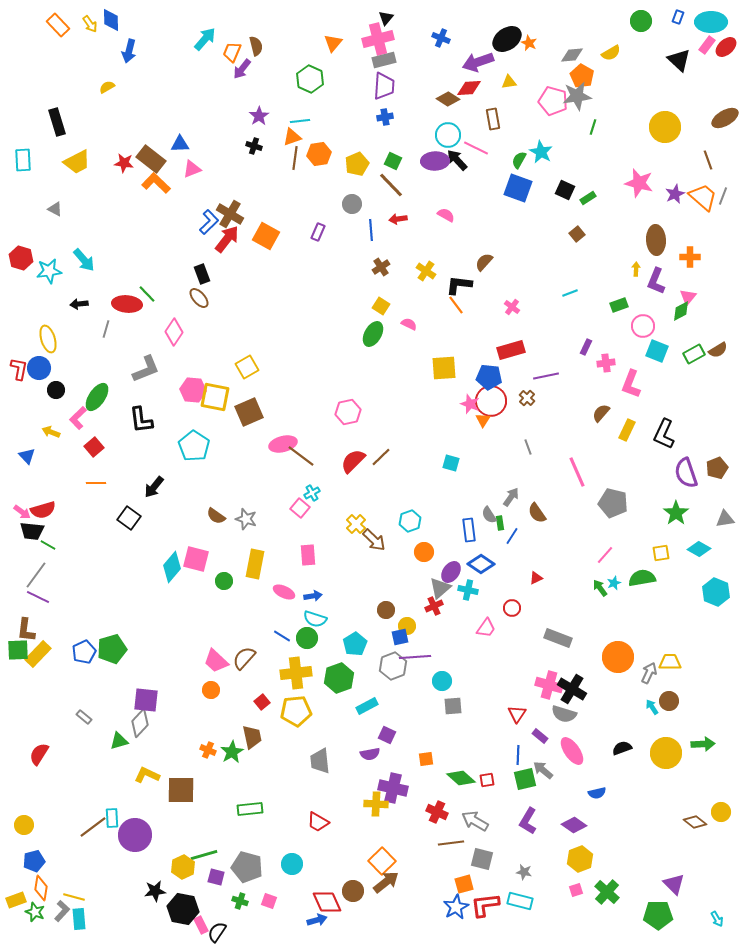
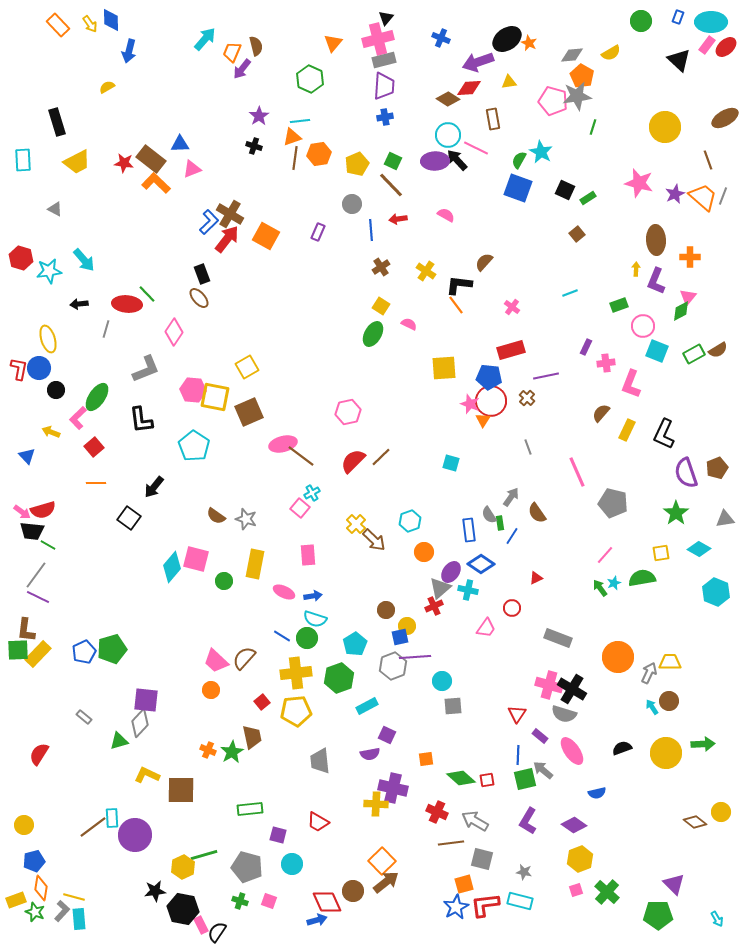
purple square at (216, 877): moved 62 px right, 42 px up
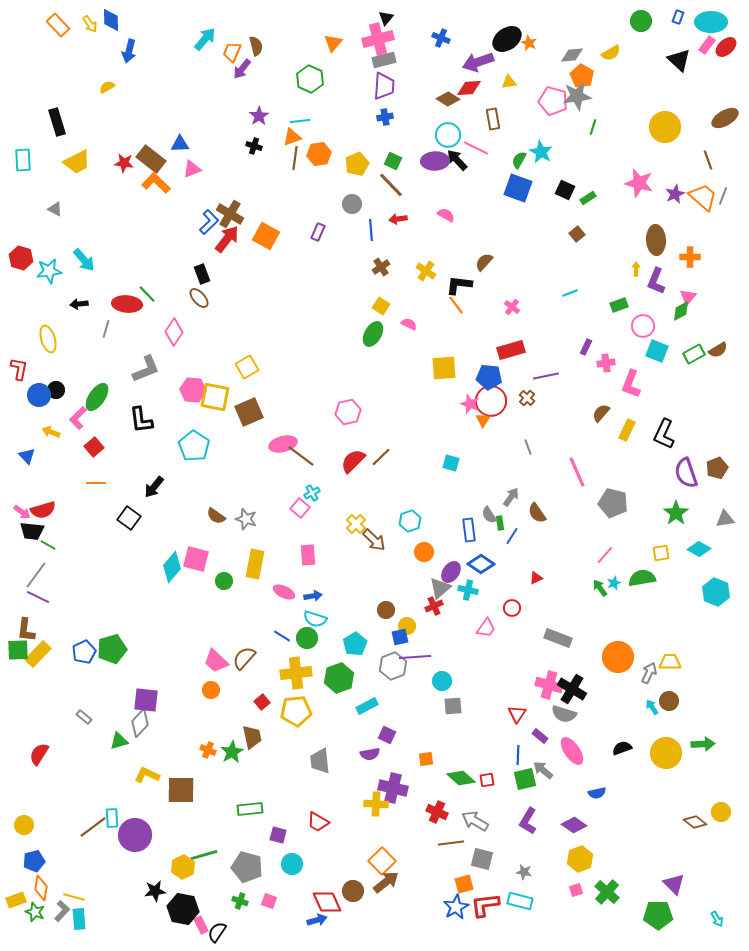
blue circle at (39, 368): moved 27 px down
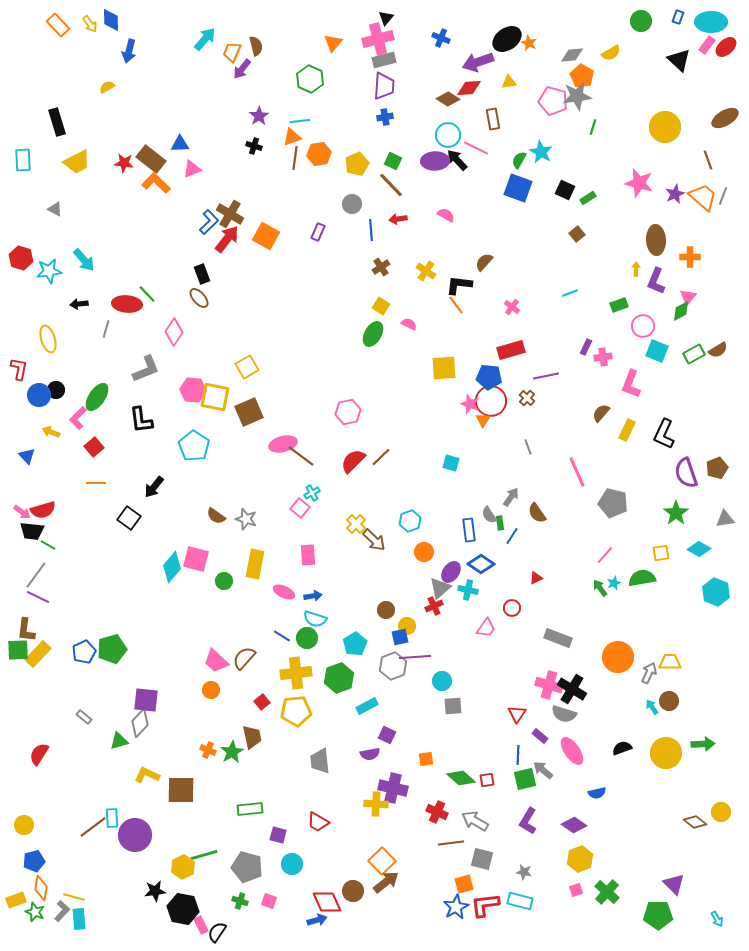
pink cross at (606, 363): moved 3 px left, 6 px up
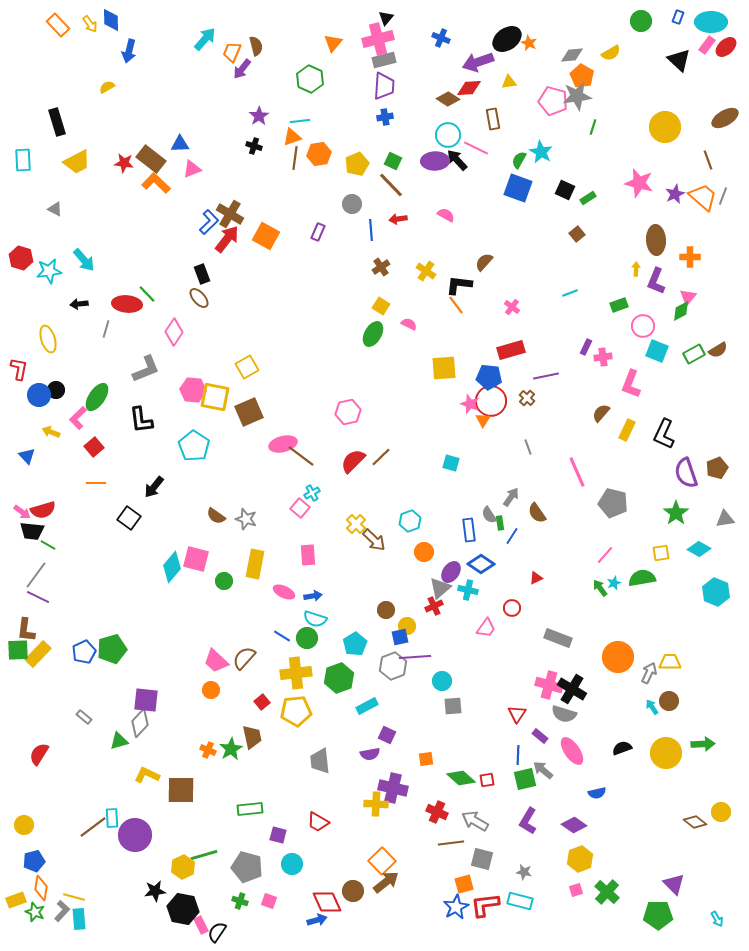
green star at (232, 752): moved 1 px left, 3 px up
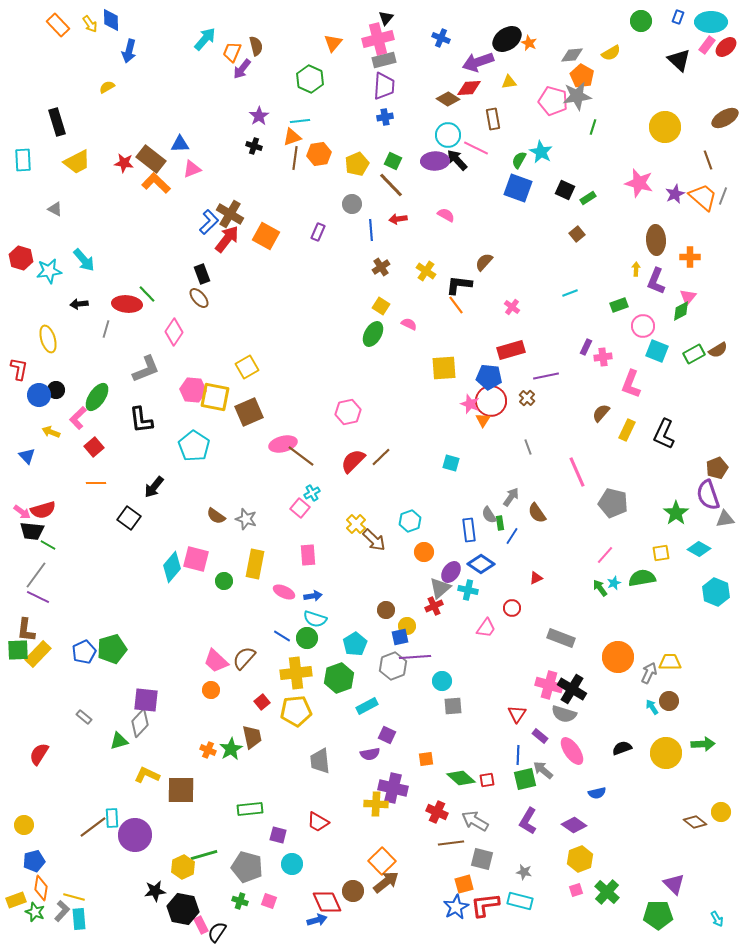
purple semicircle at (686, 473): moved 22 px right, 22 px down
gray rectangle at (558, 638): moved 3 px right
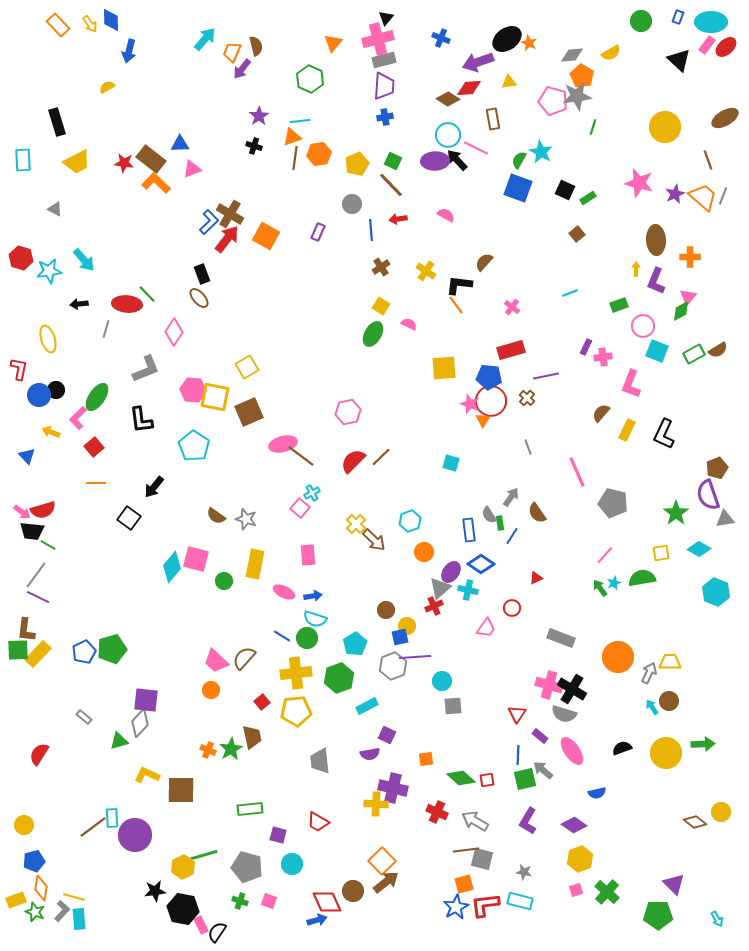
brown line at (451, 843): moved 15 px right, 7 px down
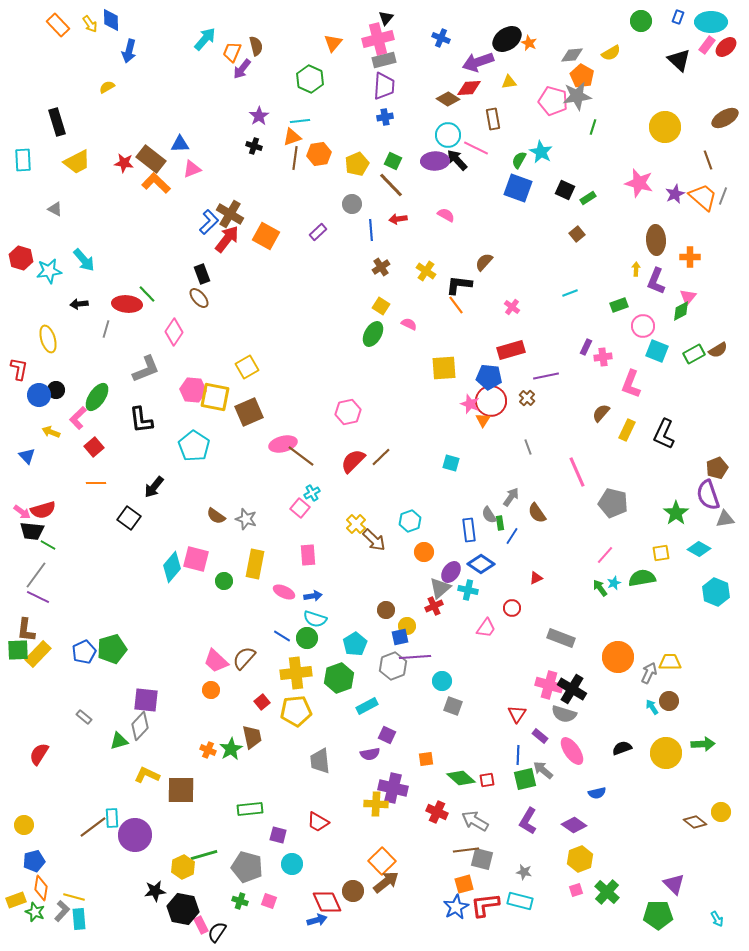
purple rectangle at (318, 232): rotated 24 degrees clockwise
gray square at (453, 706): rotated 24 degrees clockwise
gray diamond at (140, 723): moved 3 px down
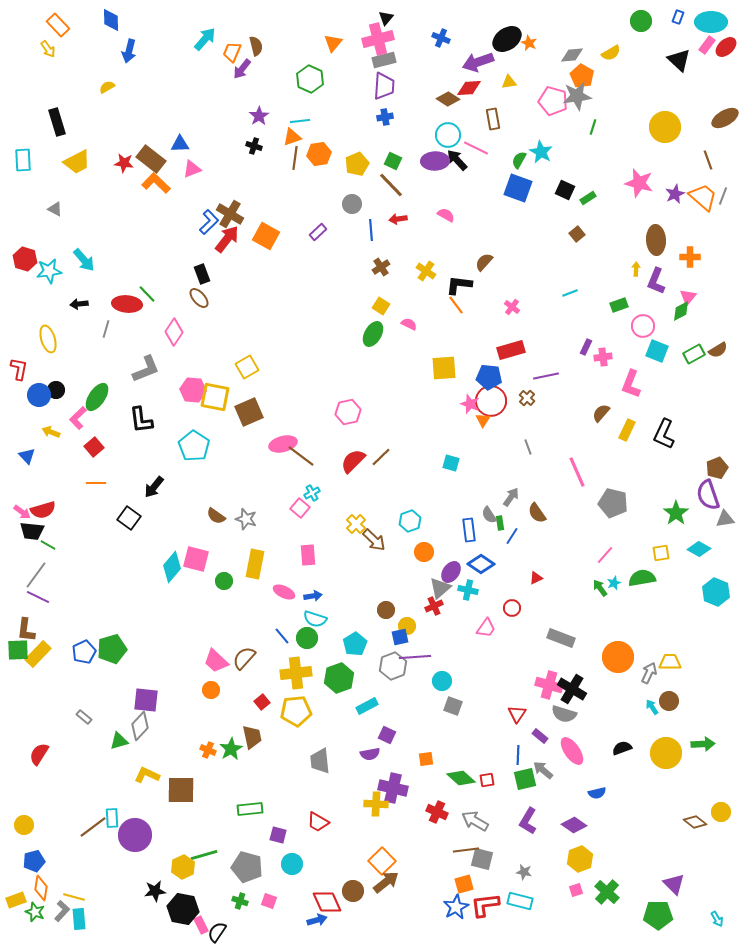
yellow arrow at (90, 24): moved 42 px left, 25 px down
red hexagon at (21, 258): moved 4 px right, 1 px down
blue line at (282, 636): rotated 18 degrees clockwise
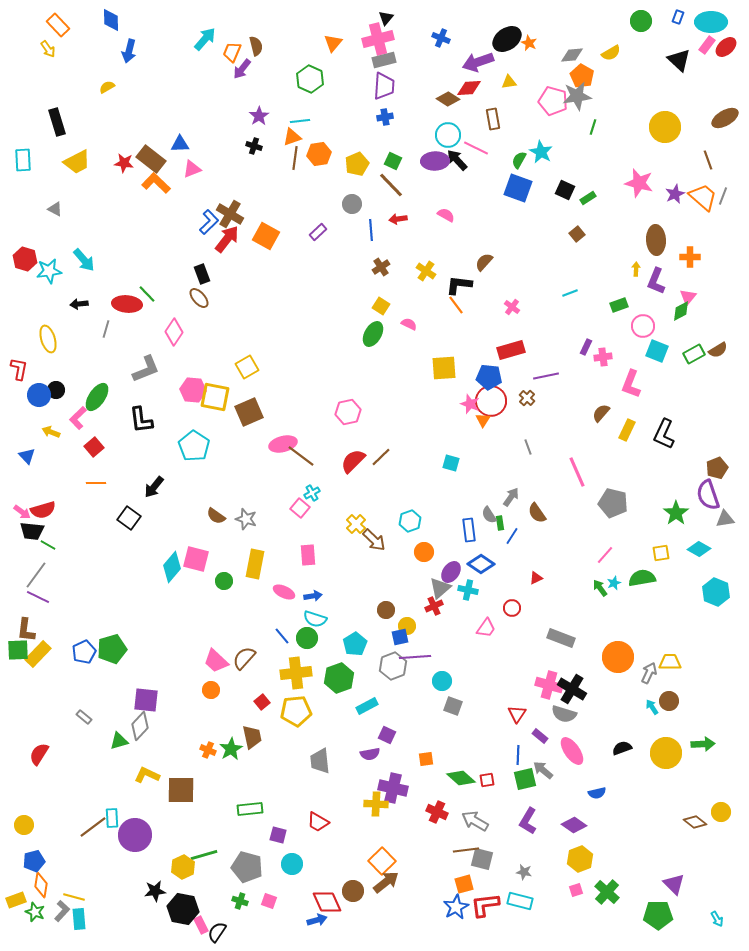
orange diamond at (41, 888): moved 3 px up
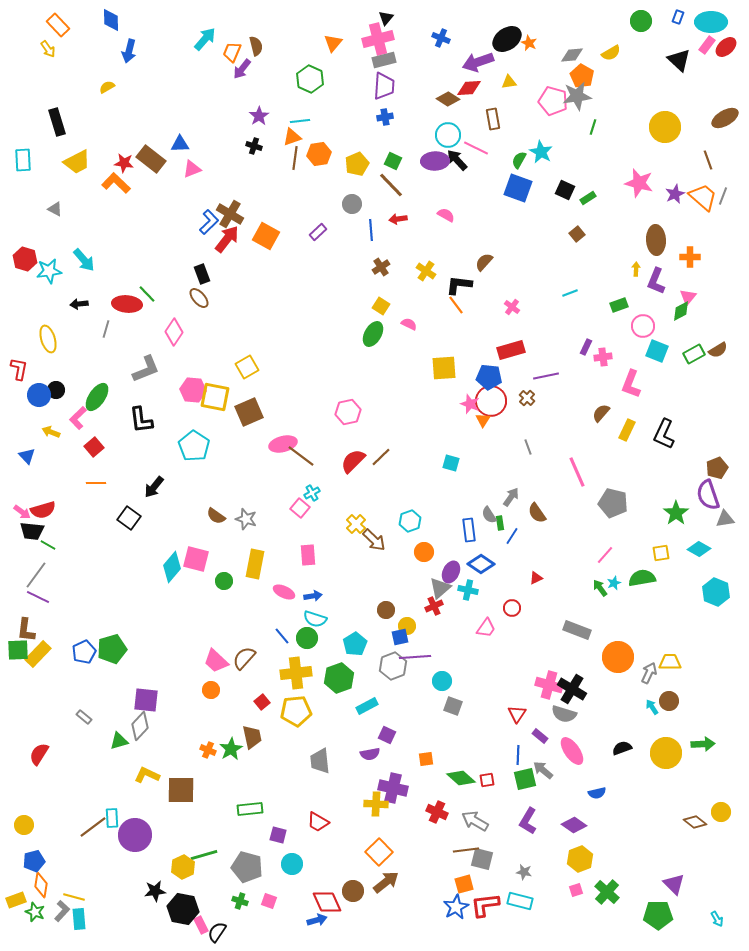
orange L-shape at (156, 183): moved 40 px left
purple ellipse at (451, 572): rotated 10 degrees counterclockwise
gray rectangle at (561, 638): moved 16 px right, 8 px up
orange square at (382, 861): moved 3 px left, 9 px up
